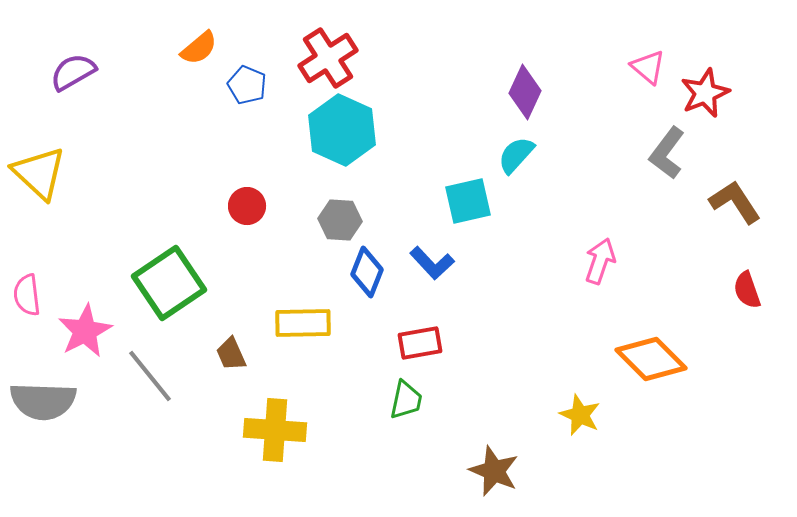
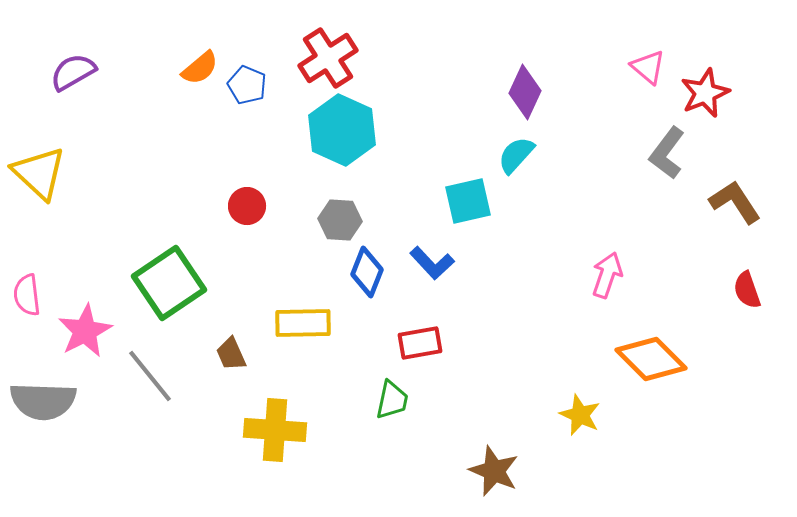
orange semicircle: moved 1 px right, 20 px down
pink arrow: moved 7 px right, 14 px down
green trapezoid: moved 14 px left
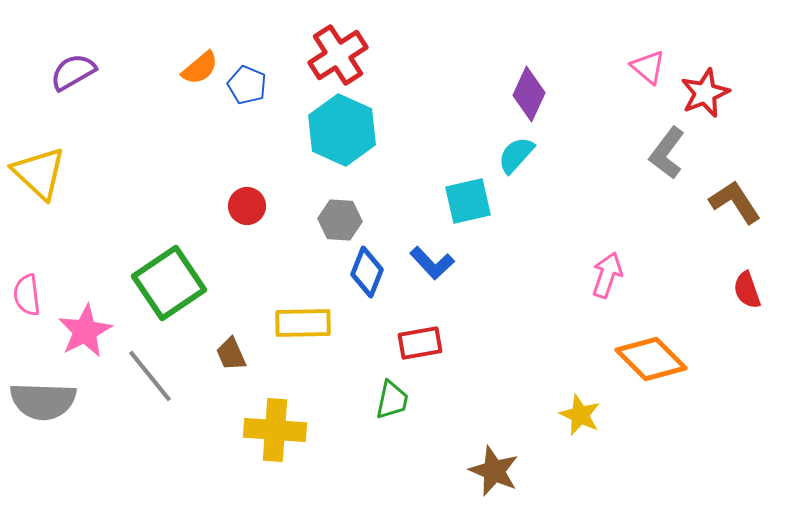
red cross: moved 10 px right, 3 px up
purple diamond: moved 4 px right, 2 px down
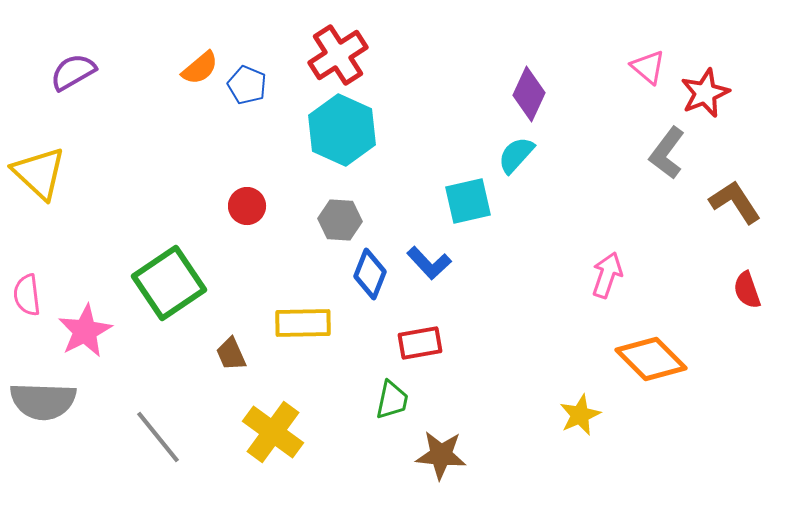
blue L-shape: moved 3 px left
blue diamond: moved 3 px right, 2 px down
gray line: moved 8 px right, 61 px down
yellow star: rotated 24 degrees clockwise
yellow cross: moved 2 px left, 2 px down; rotated 32 degrees clockwise
brown star: moved 53 px left, 16 px up; rotated 18 degrees counterclockwise
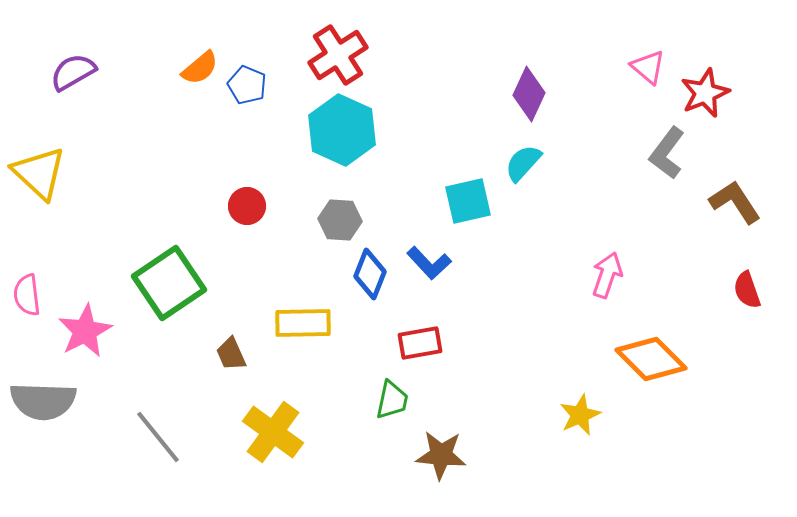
cyan semicircle: moved 7 px right, 8 px down
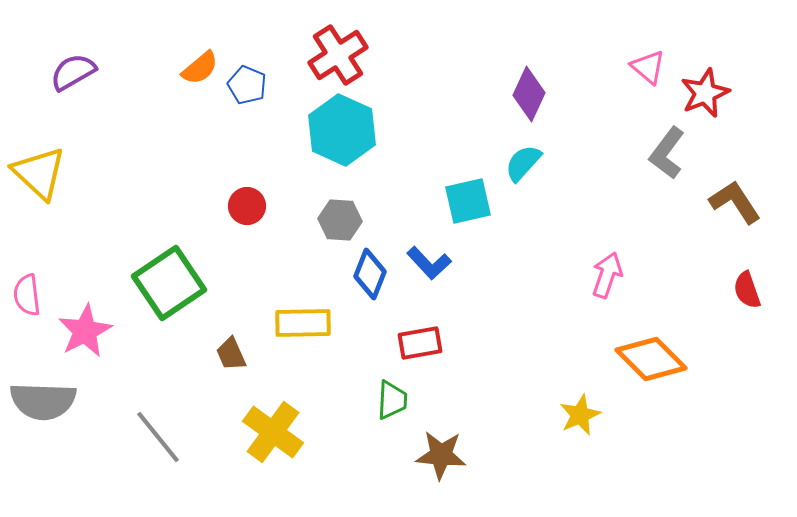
green trapezoid: rotated 9 degrees counterclockwise
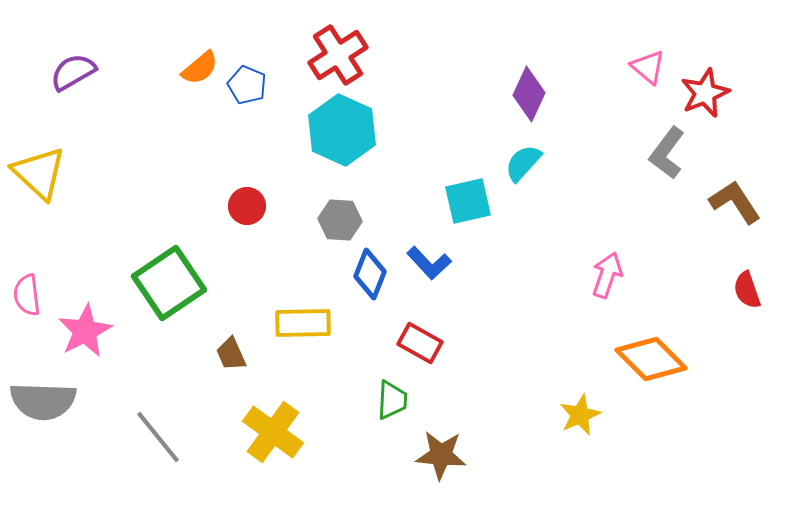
red rectangle: rotated 39 degrees clockwise
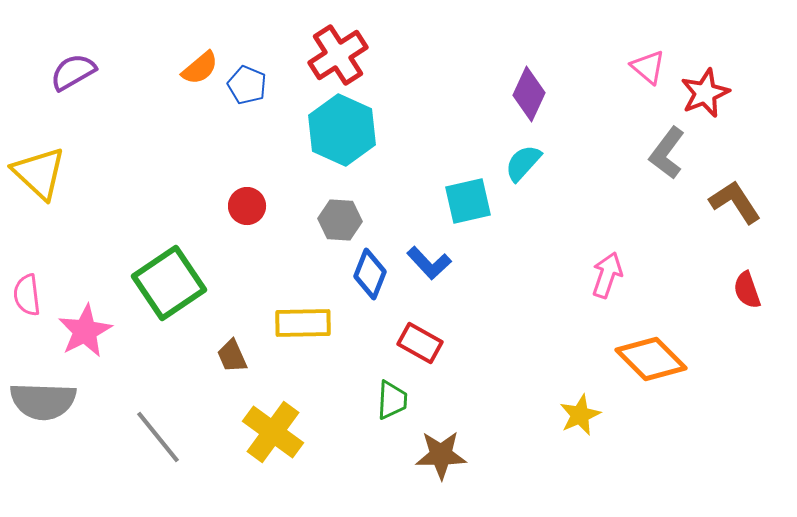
brown trapezoid: moved 1 px right, 2 px down
brown star: rotated 6 degrees counterclockwise
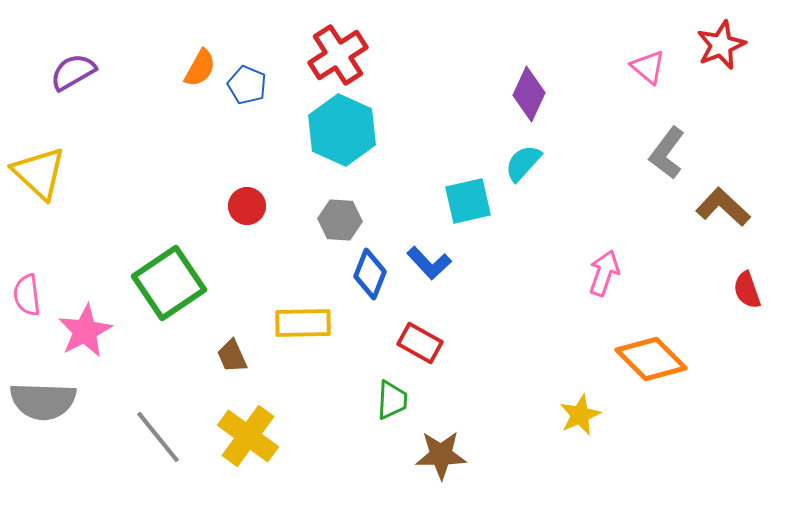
orange semicircle: rotated 21 degrees counterclockwise
red star: moved 16 px right, 48 px up
brown L-shape: moved 12 px left, 5 px down; rotated 14 degrees counterclockwise
pink arrow: moved 3 px left, 2 px up
yellow cross: moved 25 px left, 4 px down
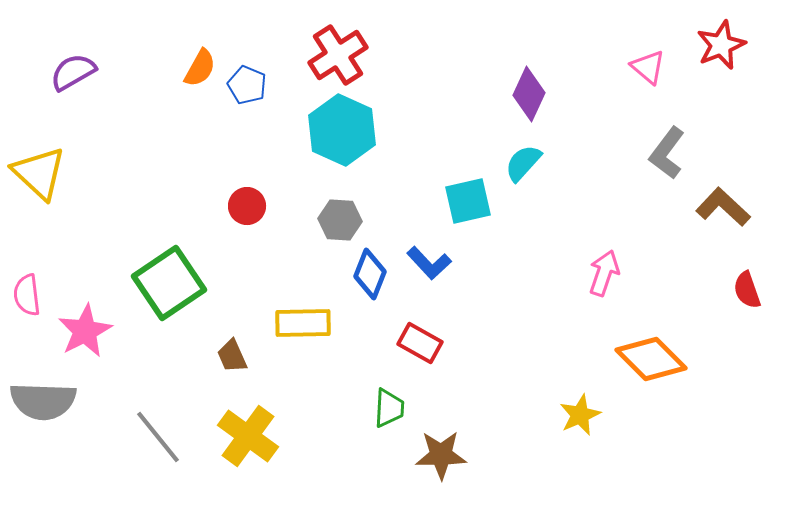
green trapezoid: moved 3 px left, 8 px down
